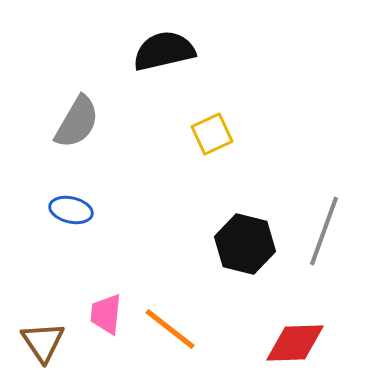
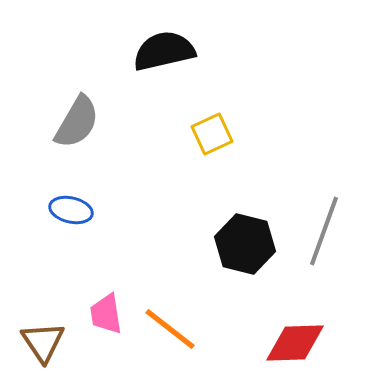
pink trapezoid: rotated 15 degrees counterclockwise
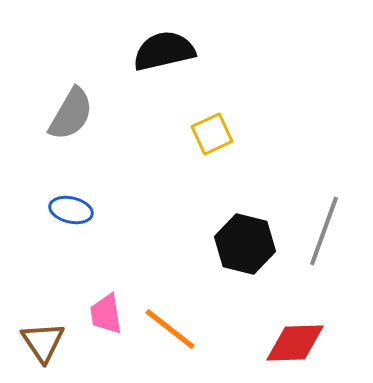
gray semicircle: moved 6 px left, 8 px up
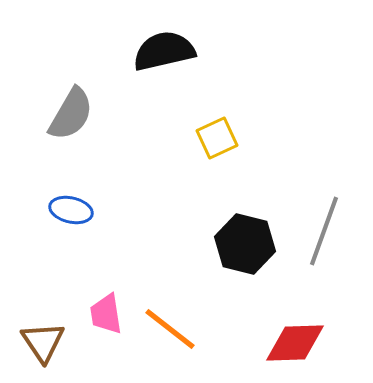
yellow square: moved 5 px right, 4 px down
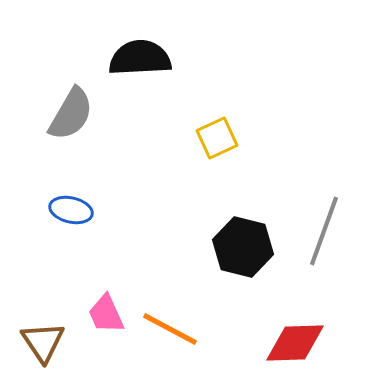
black semicircle: moved 24 px left, 7 px down; rotated 10 degrees clockwise
black hexagon: moved 2 px left, 3 px down
pink trapezoid: rotated 15 degrees counterclockwise
orange line: rotated 10 degrees counterclockwise
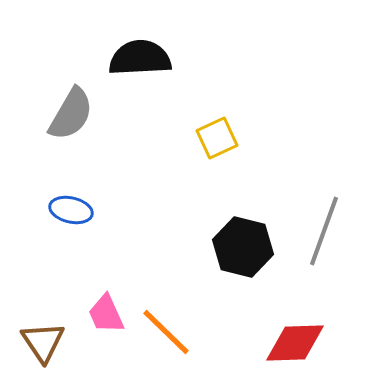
orange line: moved 4 px left, 3 px down; rotated 16 degrees clockwise
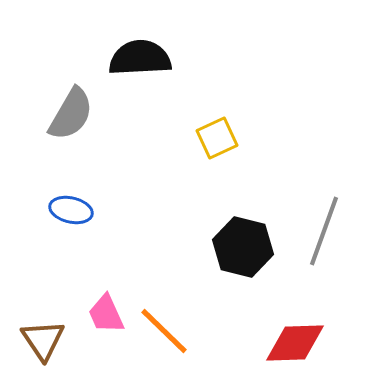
orange line: moved 2 px left, 1 px up
brown triangle: moved 2 px up
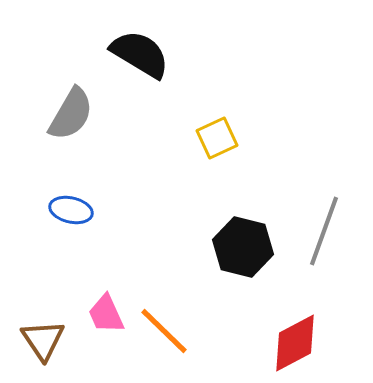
black semicircle: moved 4 px up; rotated 34 degrees clockwise
red diamond: rotated 26 degrees counterclockwise
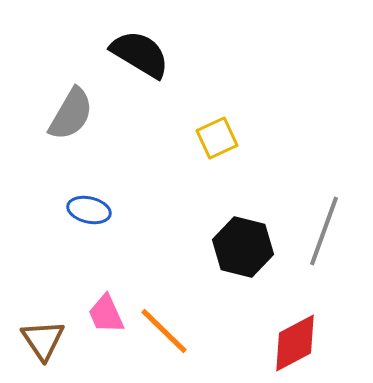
blue ellipse: moved 18 px right
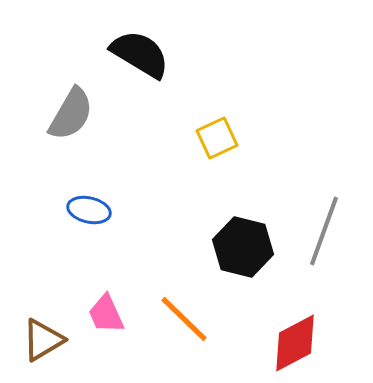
orange line: moved 20 px right, 12 px up
brown triangle: rotated 33 degrees clockwise
